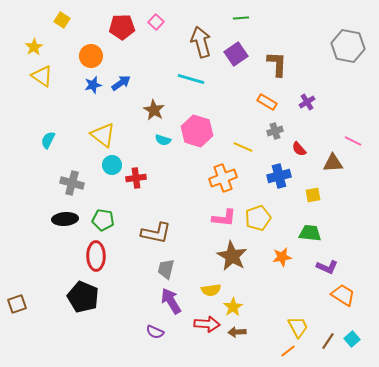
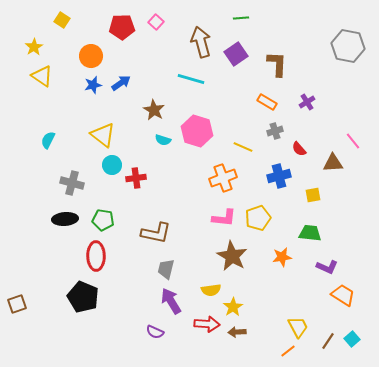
pink line at (353, 141): rotated 24 degrees clockwise
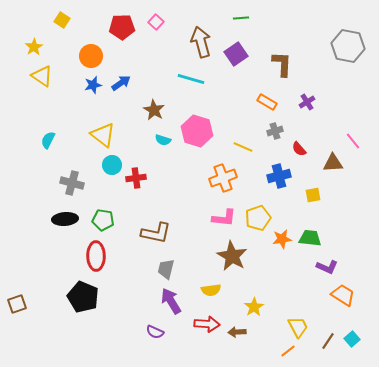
brown L-shape at (277, 64): moved 5 px right
green trapezoid at (310, 233): moved 5 px down
orange star at (282, 257): moved 18 px up
yellow star at (233, 307): moved 21 px right
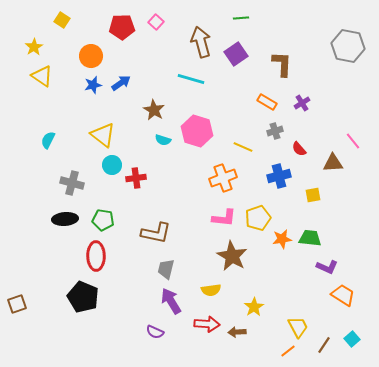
purple cross at (307, 102): moved 5 px left, 1 px down
brown line at (328, 341): moved 4 px left, 4 px down
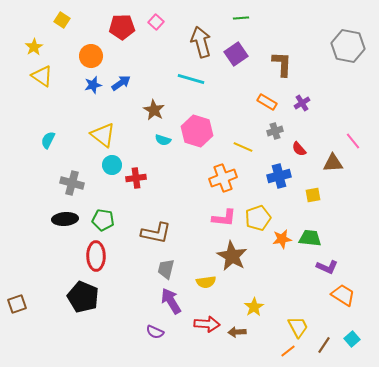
yellow semicircle at (211, 290): moved 5 px left, 8 px up
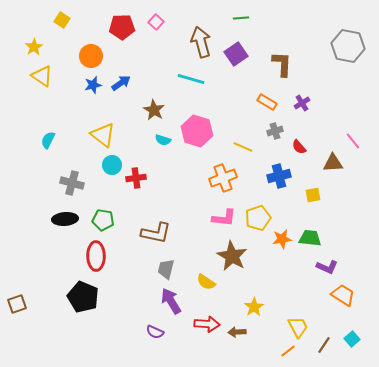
red semicircle at (299, 149): moved 2 px up
yellow semicircle at (206, 282): rotated 42 degrees clockwise
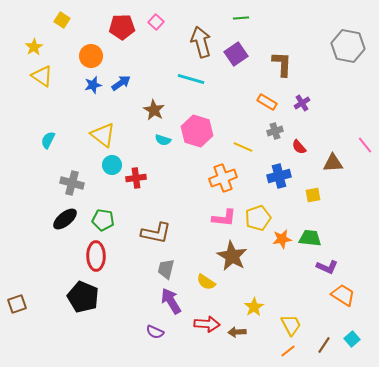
pink line at (353, 141): moved 12 px right, 4 px down
black ellipse at (65, 219): rotated 35 degrees counterclockwise
yellow trapezoid at (298, 327): moved 7 px left, 2 px up
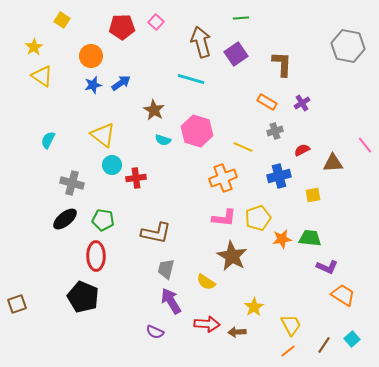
red semicircle at (299, 147): moved 3 px right, 3 px down; rotated 105 degrees clockwise
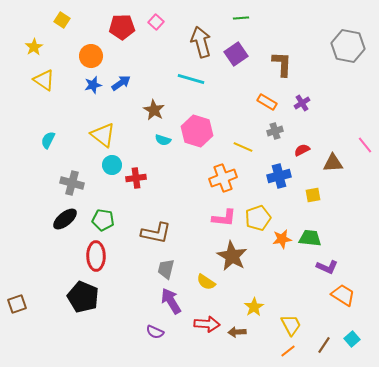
yellow triangle at (42, 76): moved 2 px right, 4 px down
